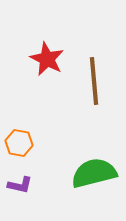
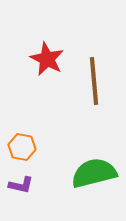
orange hexagon: moved 3 px right, 4 px down
purple L-shape: moved 1 px right
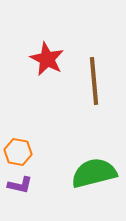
orange hexagon: moved 4 px left, 5 px down
purple L-shape: moved 1 px left
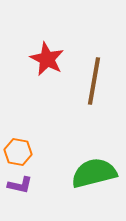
brown line: rotated 15 degrees clockwise
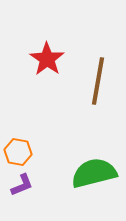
red star: rotated 8 degrees clockwise
brown line: moved 4 px right
purple L-shape: moved 2 px right; rotated 35 degrees counterclockwise
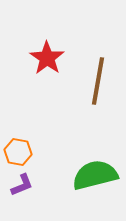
red star: moved 1 px up
green semicircle: moved 1 px right, 2 px down
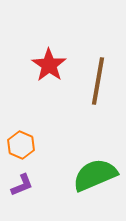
red star: moved 2 px right, 7 px down
orange hexagon: moved 3 px right, 7 px up; rotated 12 degrees clockwise
green semicircle: rotated 9 degrees counterclockwise
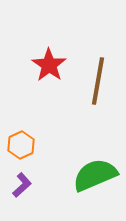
orange hexagon: rotated 12 degrees clockwise
purple L-shape: rotated 20 degrees counterclockwise
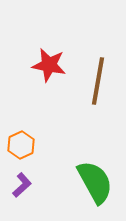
red star: rotated 24 degrees counterclockwise
green semicircle: moved 7 px down; rotated 84 degrees clockwise
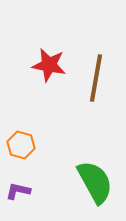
brown line: moved 2 px left, 3 px up
orange hexagon: rotated 20 degrees counterclockwise
purple L-shape: moved 4 px left, 6 px down; rotated 125 degrees counterclockwise
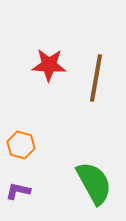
red star: rotated 8 degrees counterclockwise
green semicircle: moved 1 px left, 1 px down
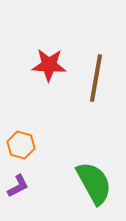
purple L-shape: moved 5 px up; rotated 140 degrees clockwise
